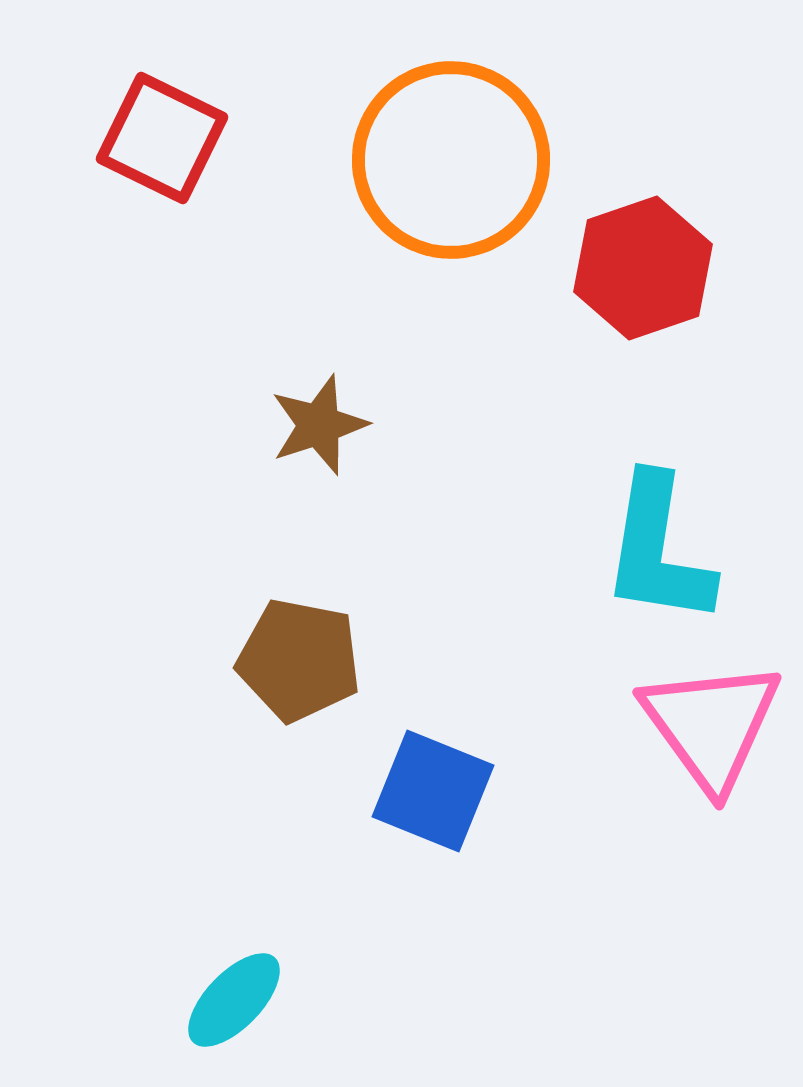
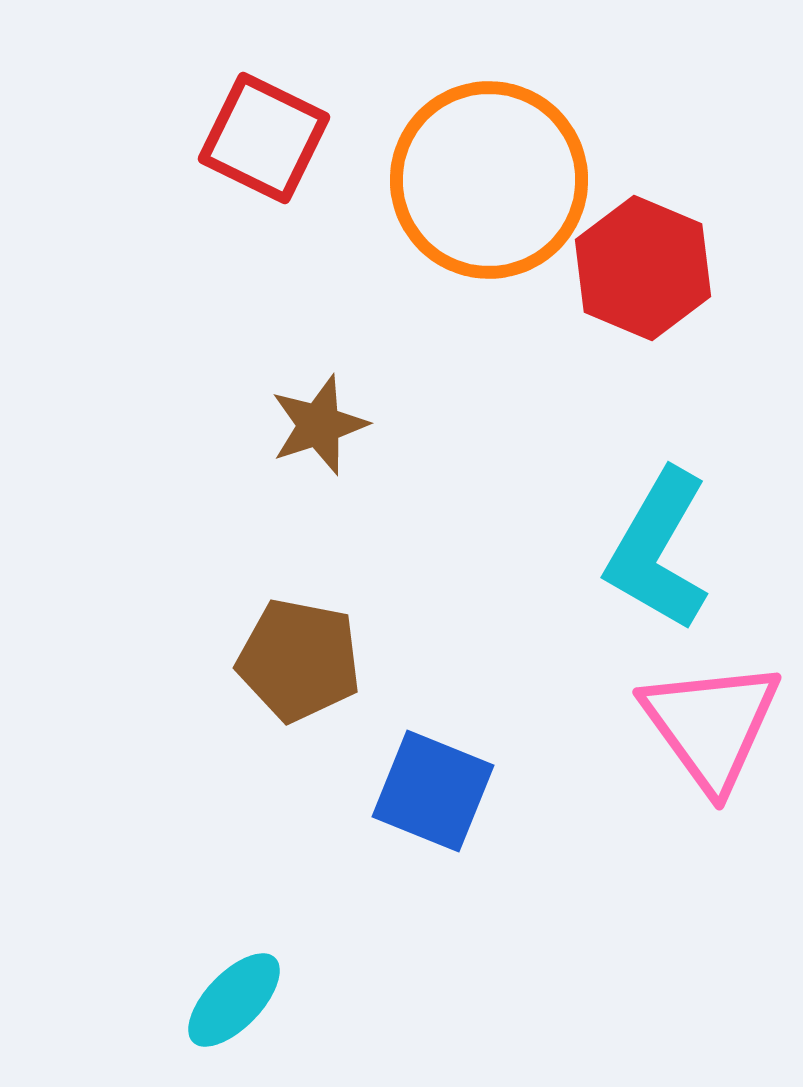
red square: moved 102 px right
orange circle: moved 38 px right, 20 px down
red hexagon: rotated 18 degrees counterclockwise
cyan L-shape: rotated 21 degrees clockwise
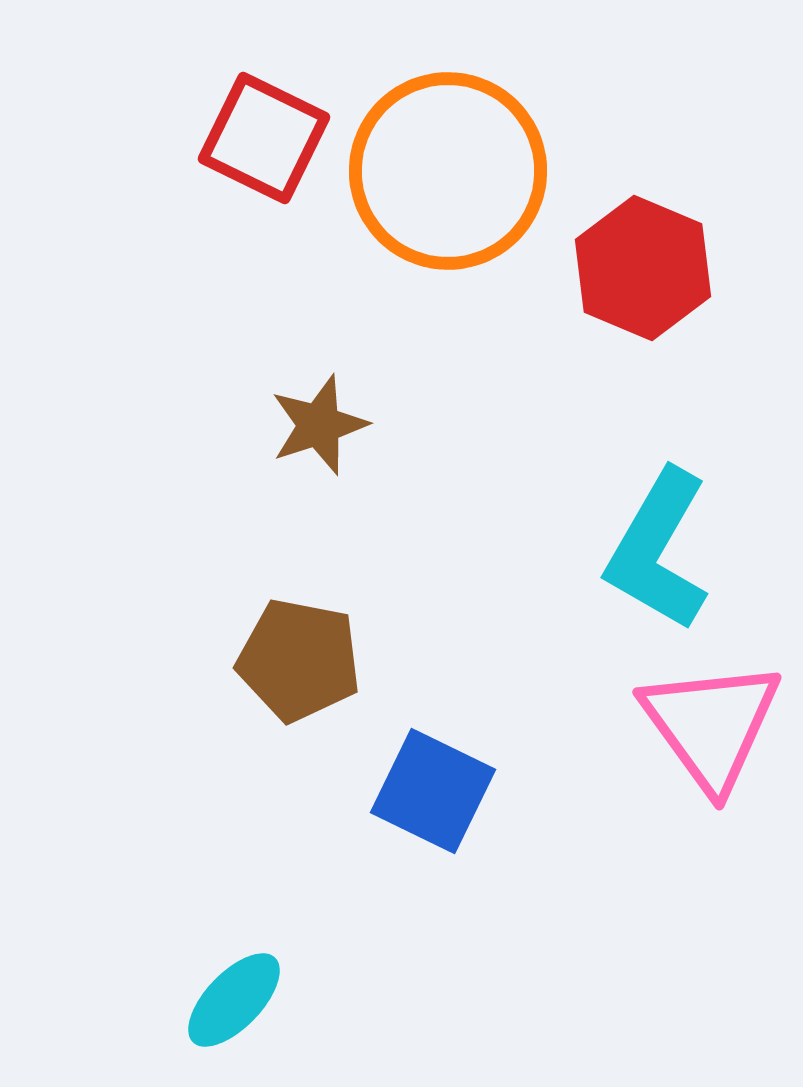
orange circle: moved 41 px left, 9 px up
blue square: rotated 4 degrees clockwise
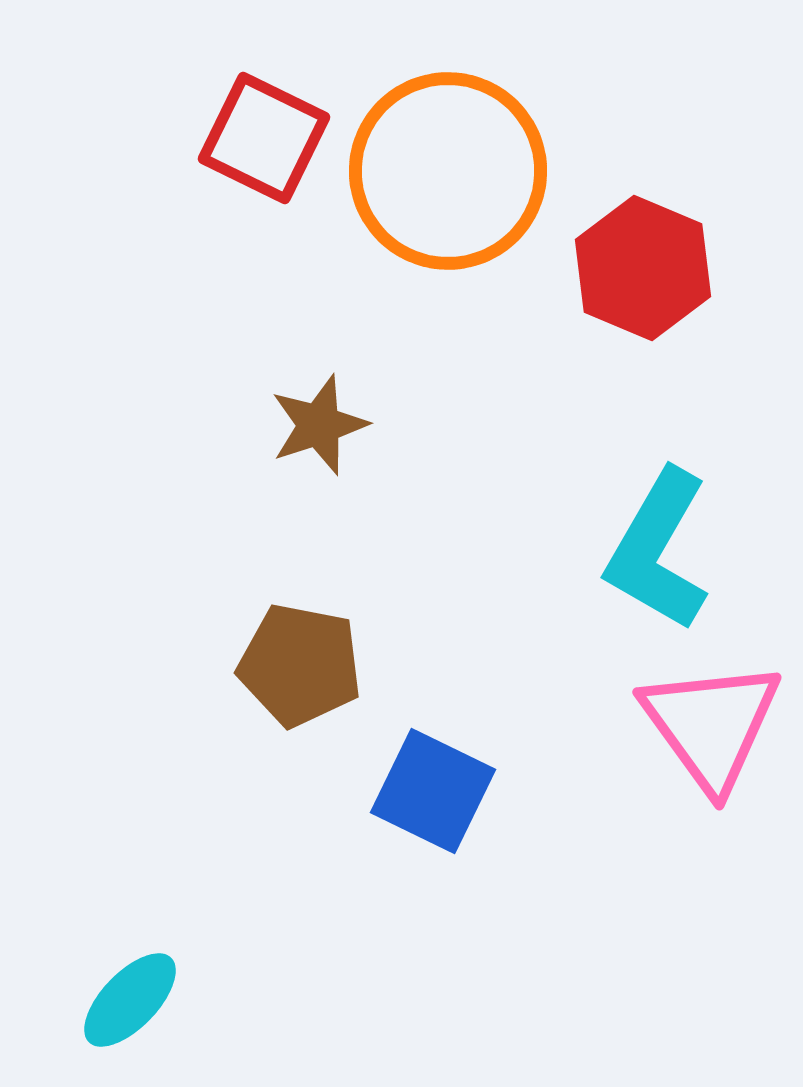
brown pentagon: moved 1 px right, 5 px down
cyan ellipse: moved 104 px left
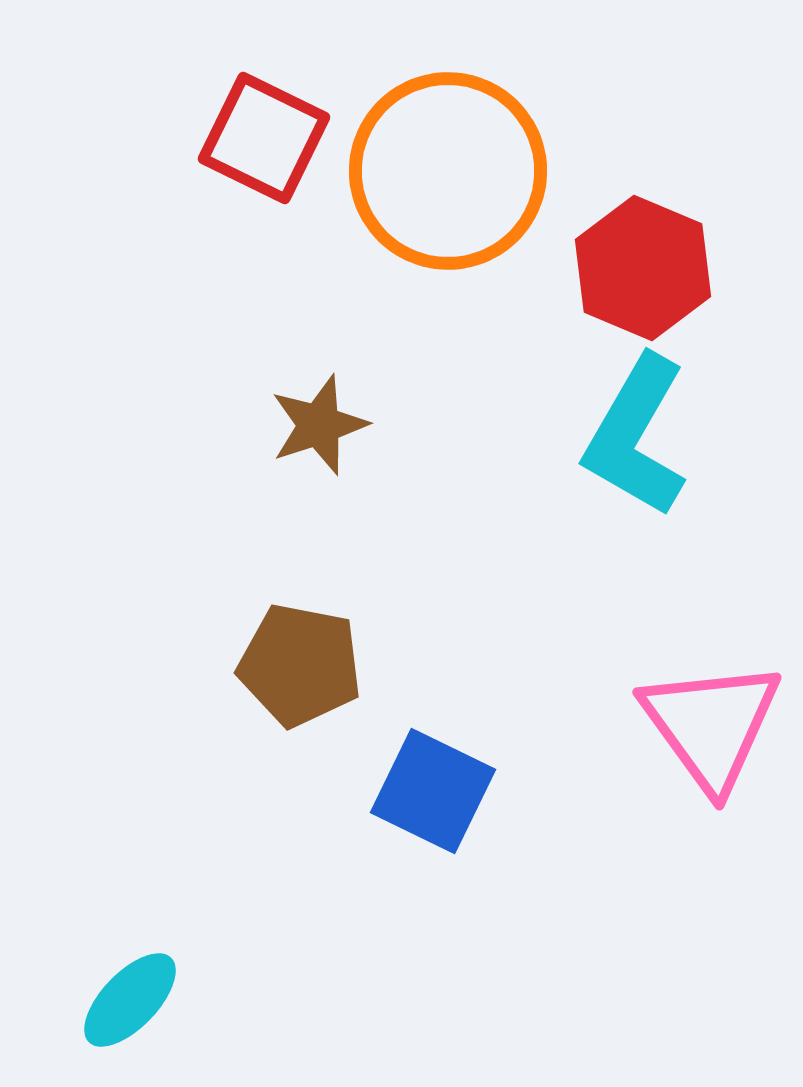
cyan L-shape: moved 22 px left, 114 px up
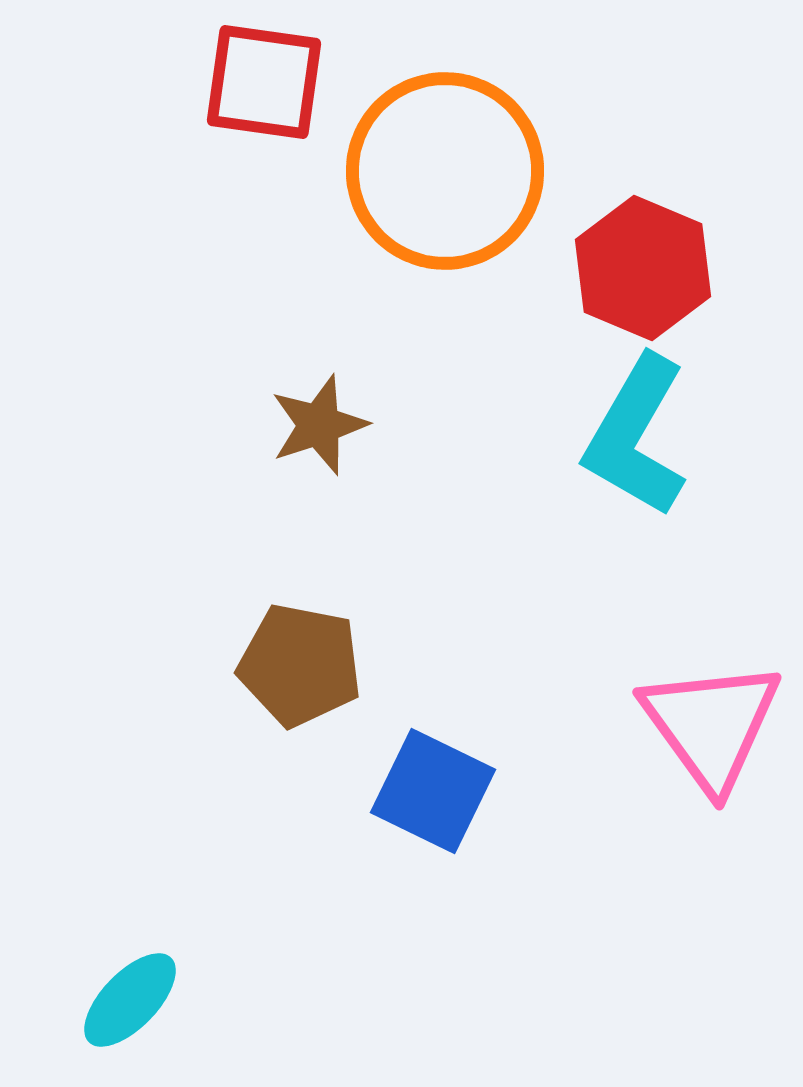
red square: moved 56 px up; rotated 18 degrees counterclockwise
orange circle: moved 3 px left
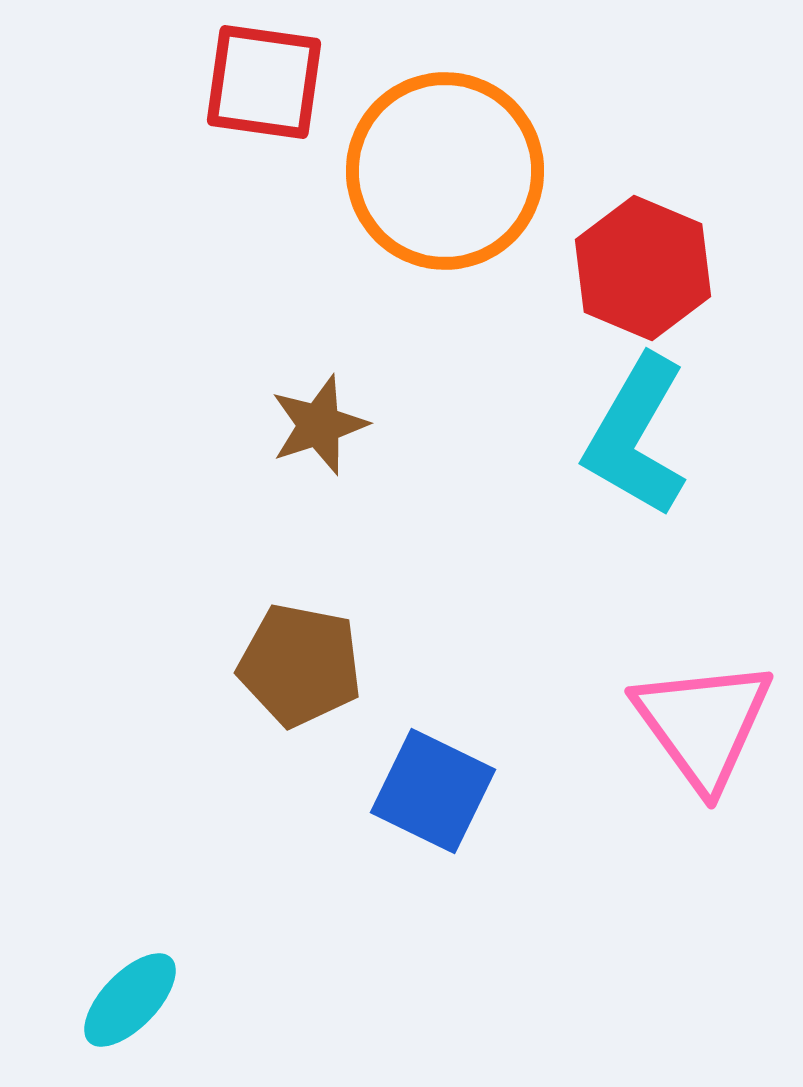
pink triangle: moved 8 px left, 1 px up
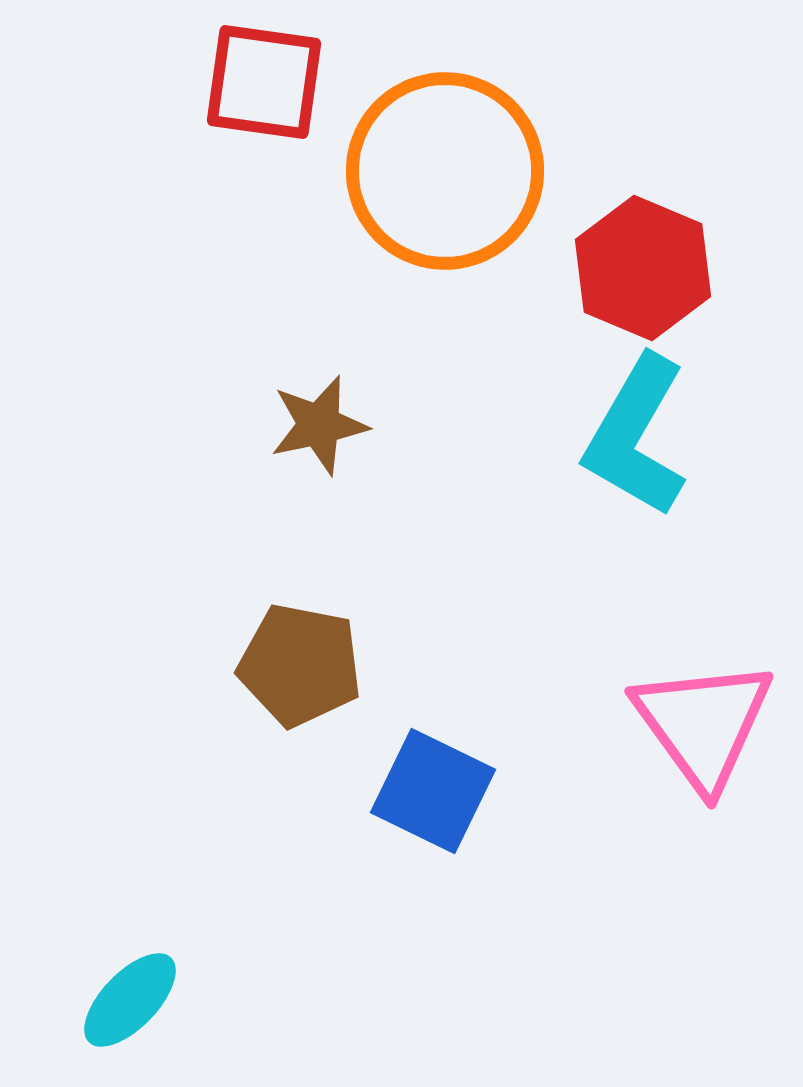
brown star: rotated 6 degrees clockwise
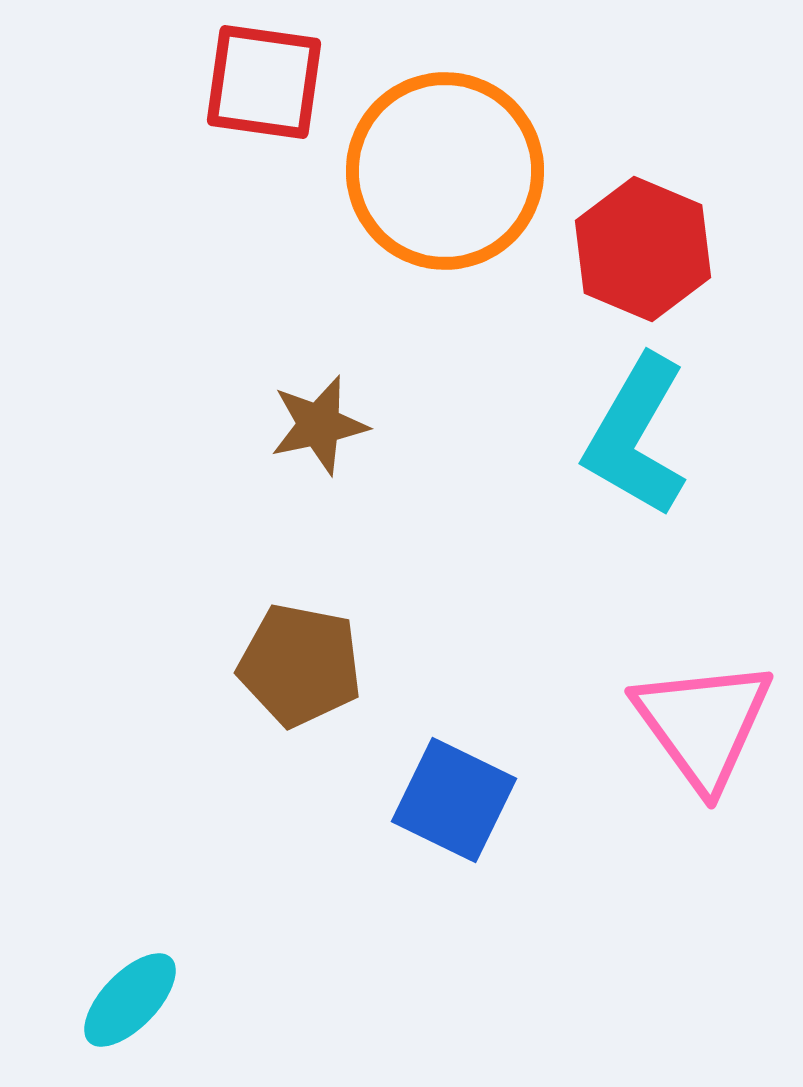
red hexagon: moved 19 px up
blue square: moved 21 px right, 9 px down
